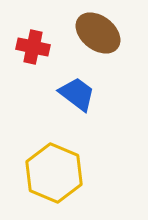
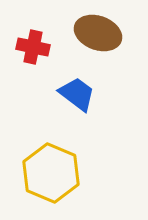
brown ellipse: rotated 18 degrees counterclockwise
yellow hexagon: moved 3 px left
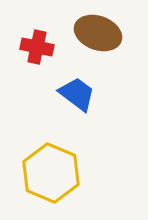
red cross: moved 4 px right
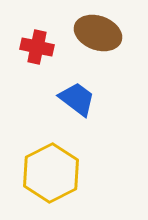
blue trapezoid: moved 5 px down
yellow hexagon: rotated 10 degrees clockwise
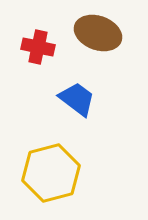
red cross: moved 1 px right
yellow hexagon: rotated 12 degrees clockwise
